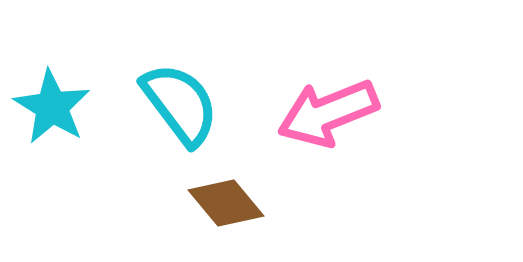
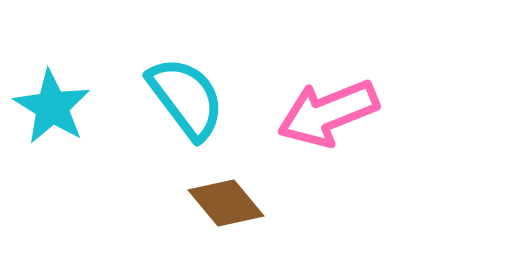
cyan semicircle: moved 6 px right, 6 px up
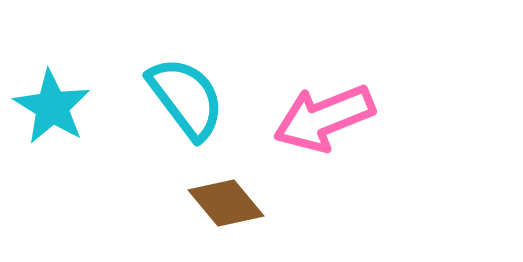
pink arrow: moved 4 px left, 5 px down
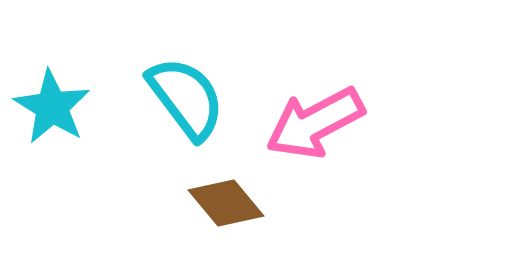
pink arrow: moved 9 px left, 5 px down; rotated 6 degrees counterclockwise
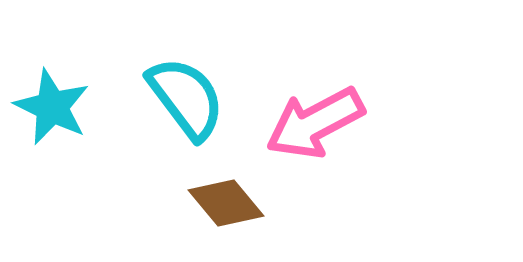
cyan star: rotated 6 degrees counterclockwise
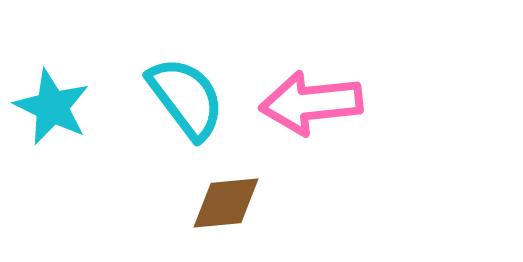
pink arrow: moved 4 px left, 20 px up; rotated 22 degrees clockwise
brown diamond: rotated 56 degrees counterclockwise
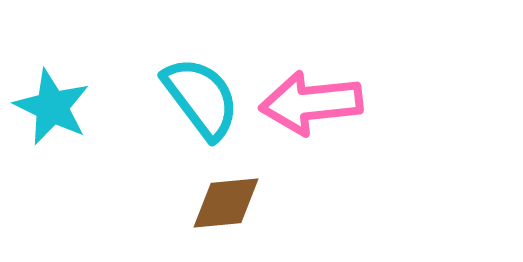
cyan semicircle: moved 15 px right
